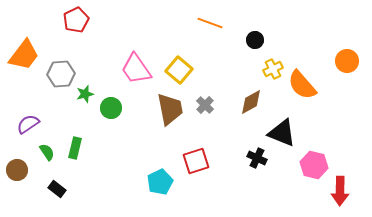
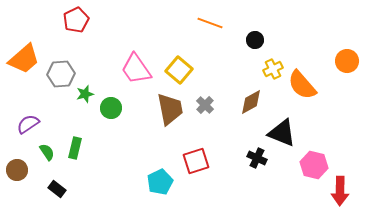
orange trapezoid: moved 4 px down; rotated 12 degrees clockwise
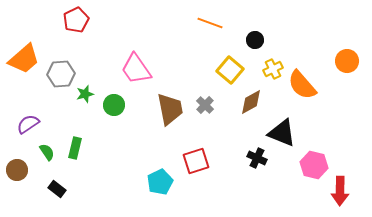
yellow square: moved 51 px right
green circle: moved 3 px right, 3 px up
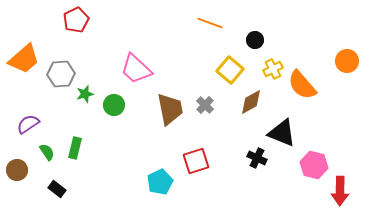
pink trapezoid: rotated 12 degrees counterclockwise
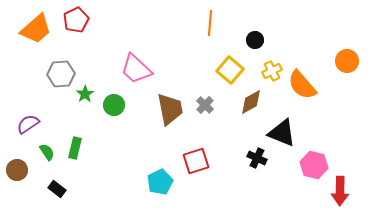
orange line: rotated 75 degrees clockwise
orange trapezoid: moved 12 px right, 30 px up
yellow cross: moved 1 px left, 2 px down
green star: rotated 18 degrees counterclockwise
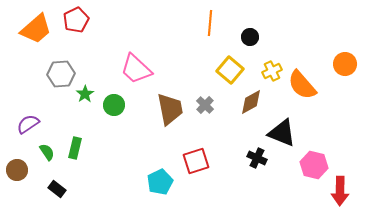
black circle: moved 5 px left, 3 px up
orange circle: moved 2 px left, 3 px down
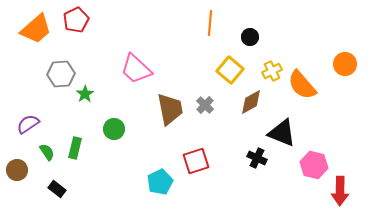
green circle: moved 24 px down
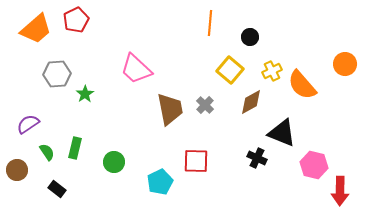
gray hexagon: moved 4 px left
green circle: moved 33 px down
red square: rotated 20 degrees clockwise
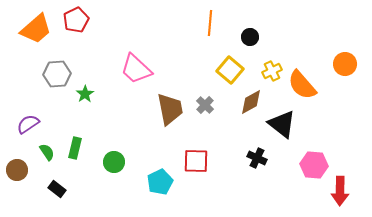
black triangle: moved 9 px up; rotated 16 degrees clockwise
pink hexagon: rotated 8 degrees counterclockwise
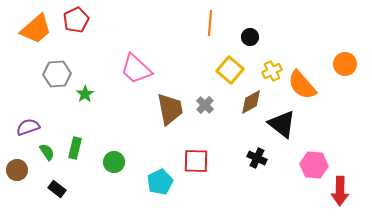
purple semicircle: moved 3 px down; rotated 15 degrees clockwise
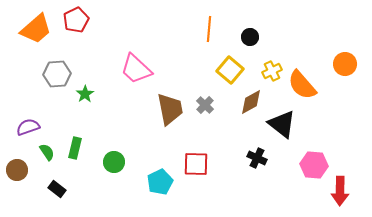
orange line: moved 1 px left, 6 px down
red square: moved 3 px down
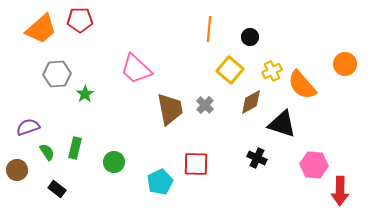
red pentagon: moved 4 px right; rotated 25 degrees clockwise
orange trapezoid: moved 5 px right
black triangle: rotated 20 degrees counterclockwise
